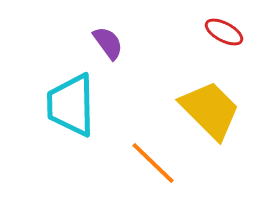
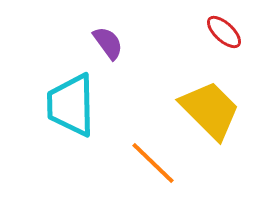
red ellipse: rotated 15 degrees clockwise
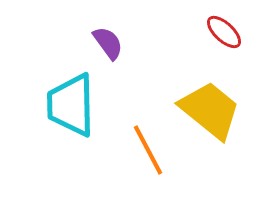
yellow trapezoid: rotated 6 degrees counterclockwise
orange line: moved 5 px left, 13 px up; rotated 18 degrees clockwise
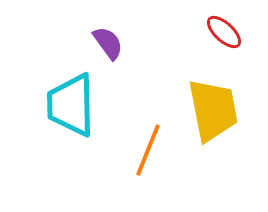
yellow trapezoid: moved 3 px right; rotated 40 degrees clockwise
orange line: rotated 50 degrees clockwise
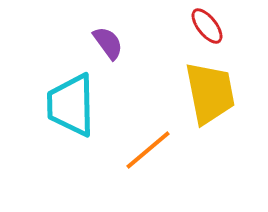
red ellipse: moved 17 px left, 6 px up; rotated 9 degrees clockwise
yellow trapezoid: moved 3 px left, 17 px up
orange line: rotated 28 degrees clockwise
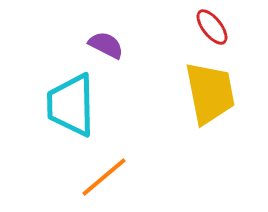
red ellipse: moved 5 px right, 1 px down
purple semicircle: moved 2 px left, 2 px down; rotated 27 degrees counterclockwise
orange line: moved 44 px left, 27 px down
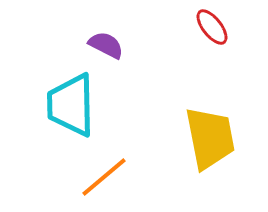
yellow trapezoid: moved 45 px down
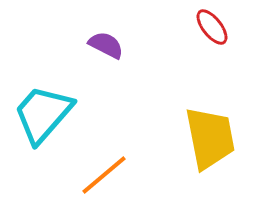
cyan trapezoid: moved 28 px left, 9 px down; rotated 42 degrees clockwise
orange line: moved 2 px up
